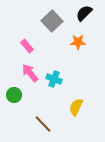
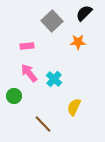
pink rectangle: rotated 56 degrees counterclockwise
pink arrow: moved 1 px left
cyan cross: rotated 21 degrees clockwise
green circle: moved 1 px down
yellow semicircle: moved 2 px left
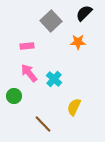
gray square: moved 1 px left
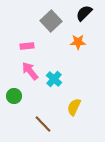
pink arrow: moved 1 px right, 2 px up
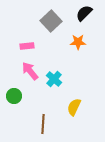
brown line: rotated 48 degrees clockwise
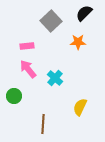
pink arrow: moved 2 px left, 2 px up
cyan cross: moved 1 px right, 1 px up
yellow semicircle: moved 6 px right
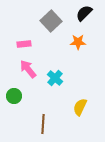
pink rectangle: moved 3 px left, 2 px up
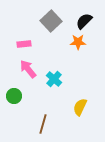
black semicircle: moved 8 px down
cyan cross: moved 1 px left, 1 px down
brown line: rotated 12 degrees clockwise
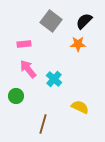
gray square: rotated 10 degrees counterclockwise
orange star: moved 2 px down
green circle: moved 2 px right
yellow semicircle: rotated 90 degrees clockwise
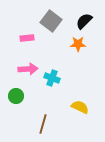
pink rectangle: moved 3 px right, 6 px up
pink arrow: rotated 126 degrees clockwise
cyan cross: moved 2 px left, 1 px up; rotated 21 degrees counterclockwise
